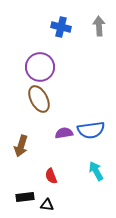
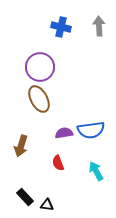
red semicircle: moved 7 px right, 13 px up
black rectangle: rotated 54 degrees clockwise
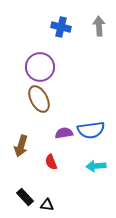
red semicircle: moved 7 px left, 1 px up
cyan arrow: moved 5 px up; rotated 66 degrees counterclockwise
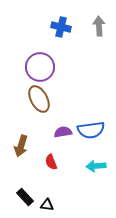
purple semicircle: moved 1 px left, 1 px up
